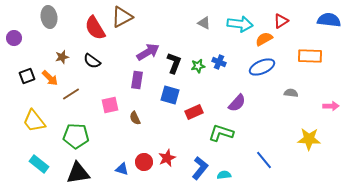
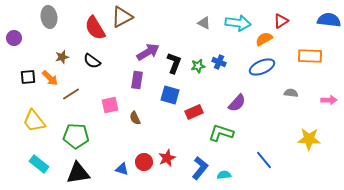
cyan arrow: moved 2 px left, 1 px up
black square: moved 1 px right, 1 px down; rotated 14 degrees clockwise
pink arrow: moved 2 px left, 6 px up
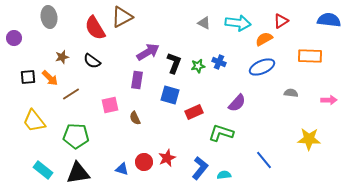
cyan rectangle: moved 4 px right, 6 px down
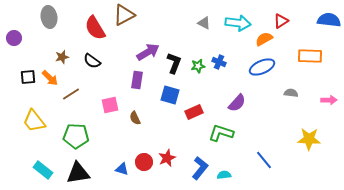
brown triangle: moved 2 px right, 2 px up
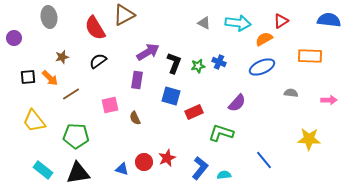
black semicircle: moved 6 px right; rotated 108 degrees clockwise
blue square: moved 1 px right, 1 px down
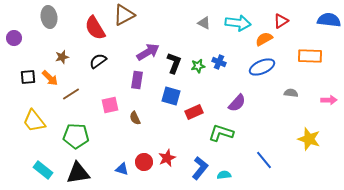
yellow star: rotated 15 degrees clockwise
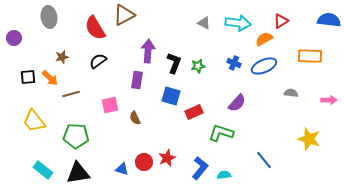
purple arrow: moved 1 px up; rotated 55 degrees counterclockwise
blue cross: moved 15 px right, 1 px down
blue ellipse: moved 2 px right, 1 px up
brown line: rotated 18 degrees clockwise
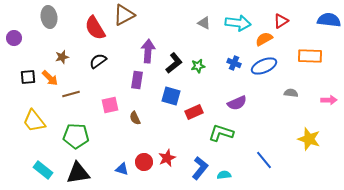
black L-shape: rotated 30 degrees clockwise
purple semicircle: rotated 24 degrees clockwise
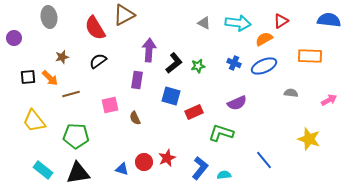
purple arrow: moved 1 px right, 1 px up
pink arrow: rotated 28 degrees counterclockwise
